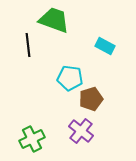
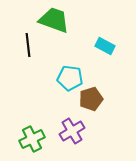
purple cross: moved 9 px left; rotated 20 degrees clockwise
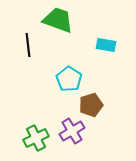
green trapezoid: moved 4 px right
cyan rectangle: moved 1 px right, 1 px up; rotated 18 degrees counterclockwise
cyan pentagon: moved 1 px left, 1 px down; rotated 25 degrees clockwise
brown pentagon: moved 6 px down
green cross: moved 4 px right, 1 px up
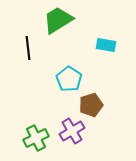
green trapezoid: rotated 52 degrees counterclockwise
black line: moved 3 px down
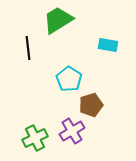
cyan rectangle: moved 2 px right
green cross: moved 1 px left
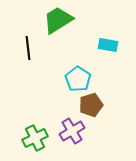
cyan pentagon: moved 9 px right
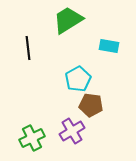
green trapezoid: moved 10 px right
cyan rectangle: moved 1 px right, 1 px down
cyan pentagon: rotated 10 degrees clockwise
brown pentagon: rotated 25 degrees clockwise
green cross: moved 3 px left
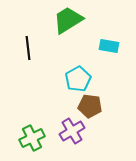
brown pentagon: moved 1 px left, 1 px down
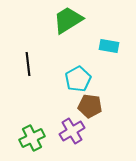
black line: moved 16 px down
